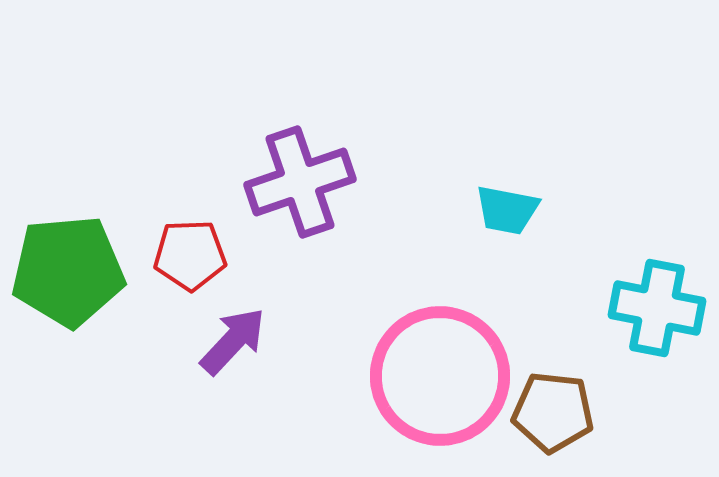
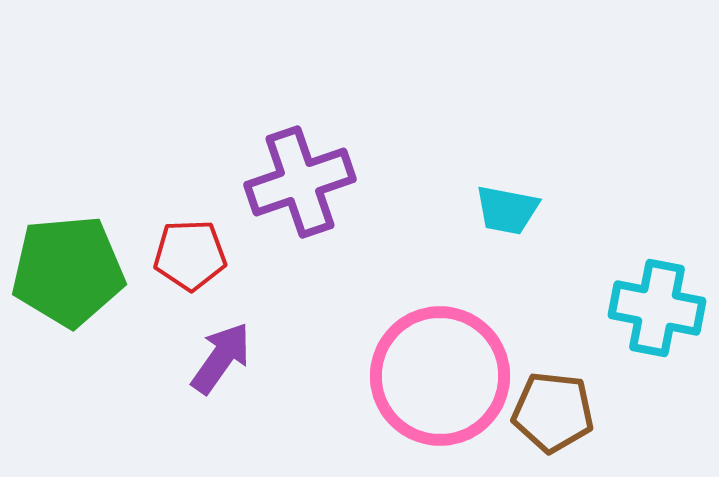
purple arrow: moved 12 px left, 17 px down; rotated 8 degrees counterclockwise
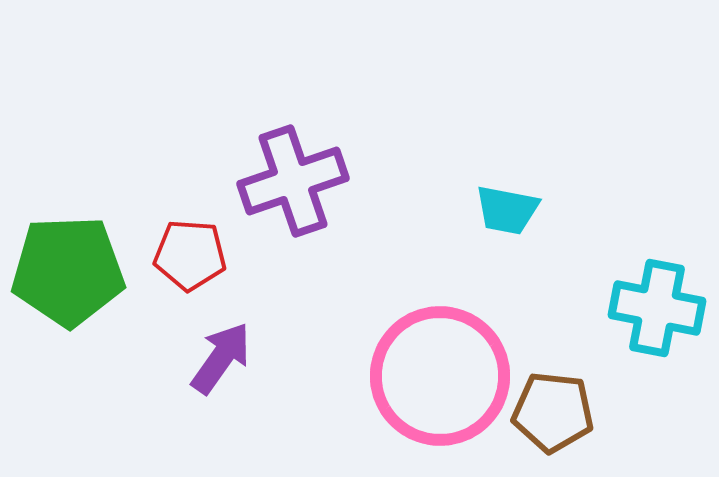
purple cross: moved 7 px left, 1 px up
red pentagon: rotated 6 degrees clockwise
green pentagon: rotated 3 degrees clockwise
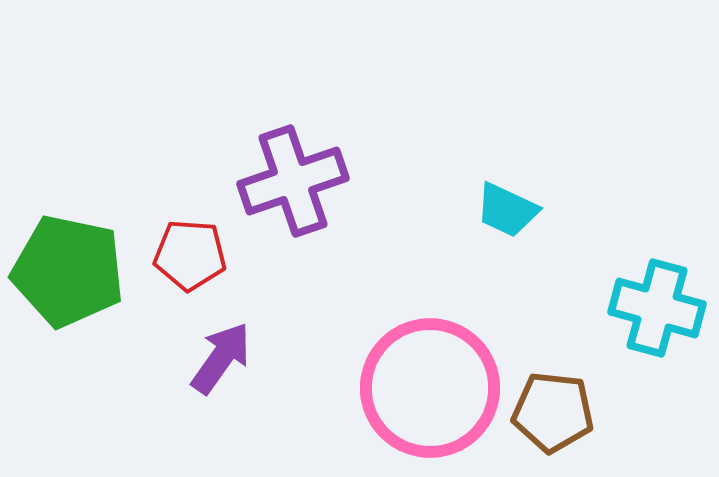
cyan trapezoid: rotated 14 degrees clockwise
green pentagon: rotated 14 degrees clockwise
cyan cross: rotated 4 degrees clockwise
pink circle: moved 10 px left, 12 px down
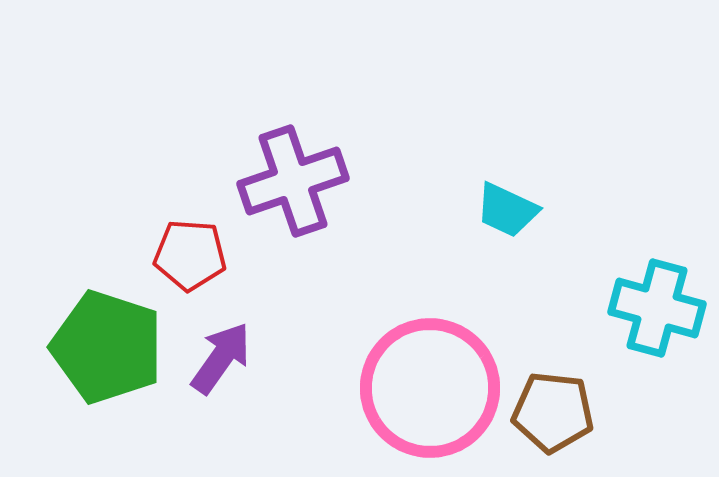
green pentagon: moved 39 px right, 76 px down; rotated 6 degrees clockwise
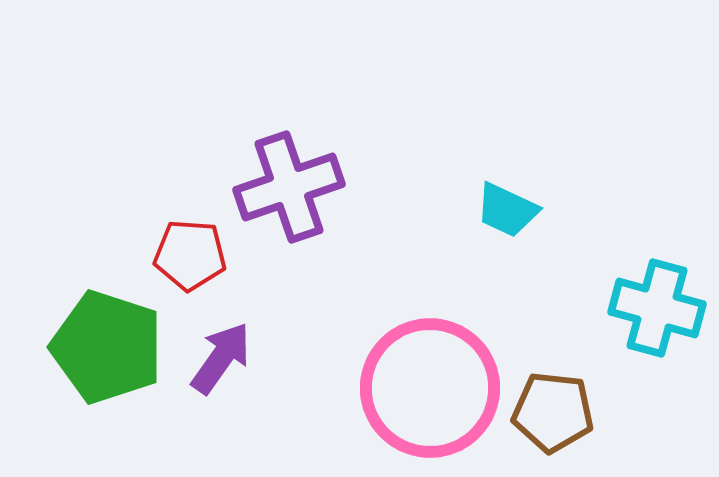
purple cross: moved 4 px left, 6 px down
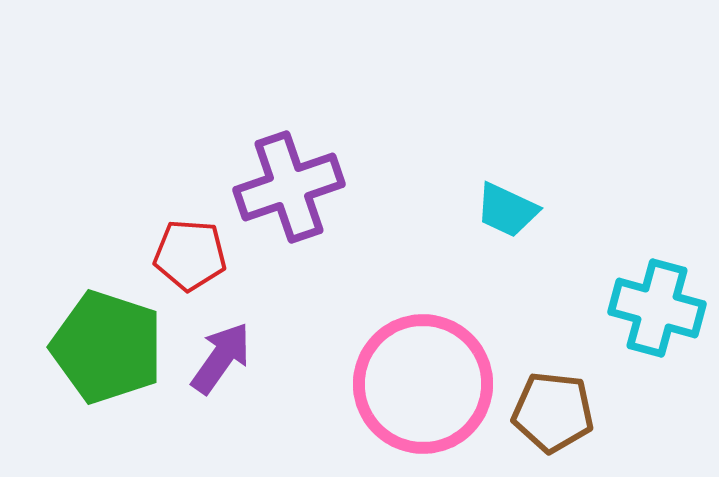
pink circle: moved 7 px left, 4 px up
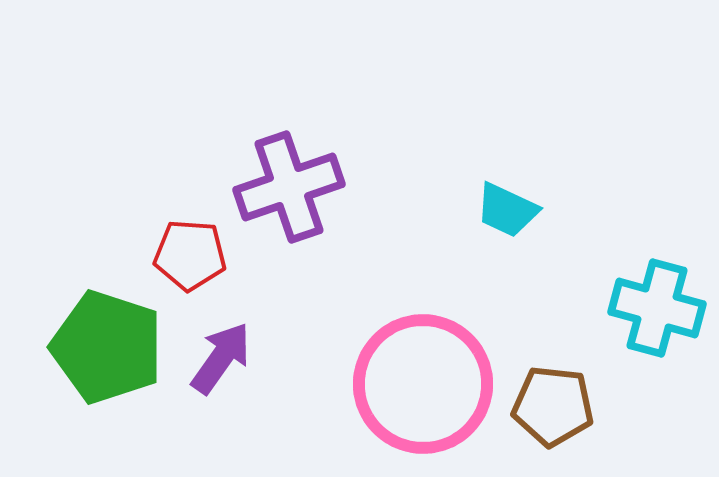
brown pentagon: moved 6 px up
